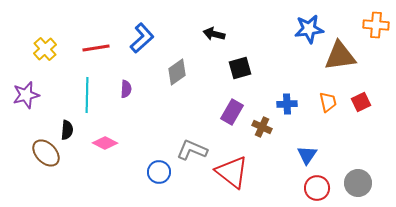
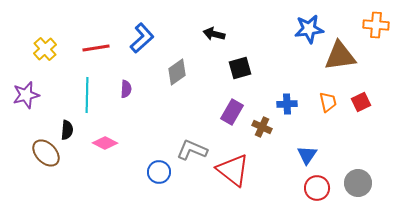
red triangle: moved 1 px right, 2 px up
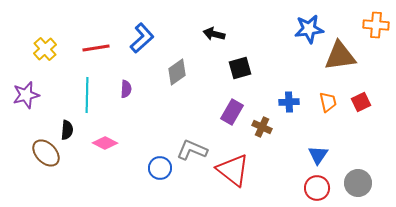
blue cross: moved 2 px right, 2 px up
blue triangle: moved 11 px right
blue circle: moved 1 px right, 4 px up
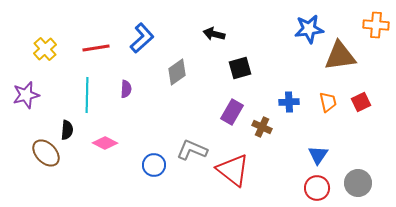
blue circle: moved 6 px left, 3 px up
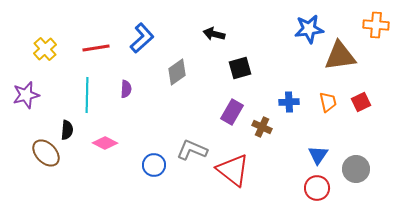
gray circle: moved 2 px left, 14 px up
